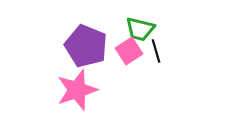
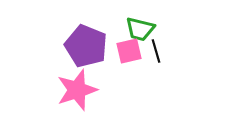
pink square: rotated 20 degrees clockwise
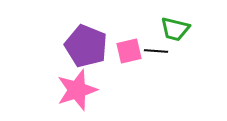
green trapezoid: moved 35 px right
black line: rotated 70 degrees counterclockwise
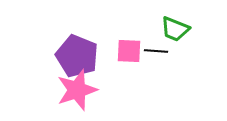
green trapezoid: rotated 8 degrees clockwise
purple pentagon: moved 9 px left, 10 px down
pink square: rotated 16 degrees clockwise
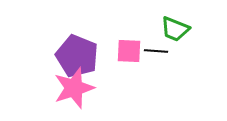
pink star: moved 3 px left, 2 px up
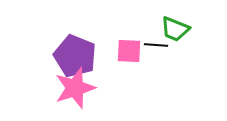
black line: moved 6 px up
purple pentagon: moved 2 px left
pink star: moved 1 px right
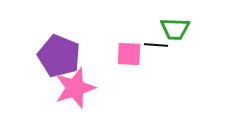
green trapezoid: rotated 20 degrees counterclockwise
pink square: moved 3 px down
purple pentagon: moved 16 px left
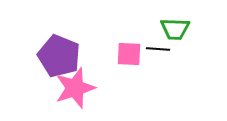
black line: moved 2 px right, 4 px down
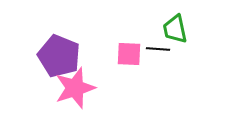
green trapezoid: rotated 76 degrees clockwise
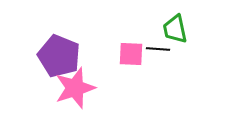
pink square: moved 2 px right
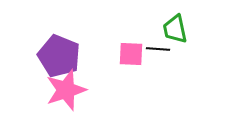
pink star: moved 9 px left, 2 px down
